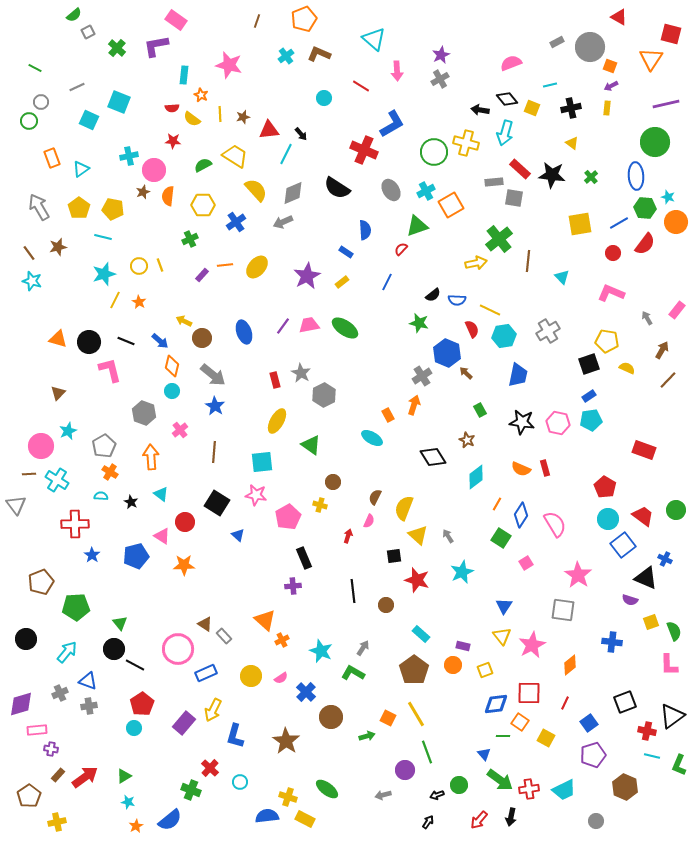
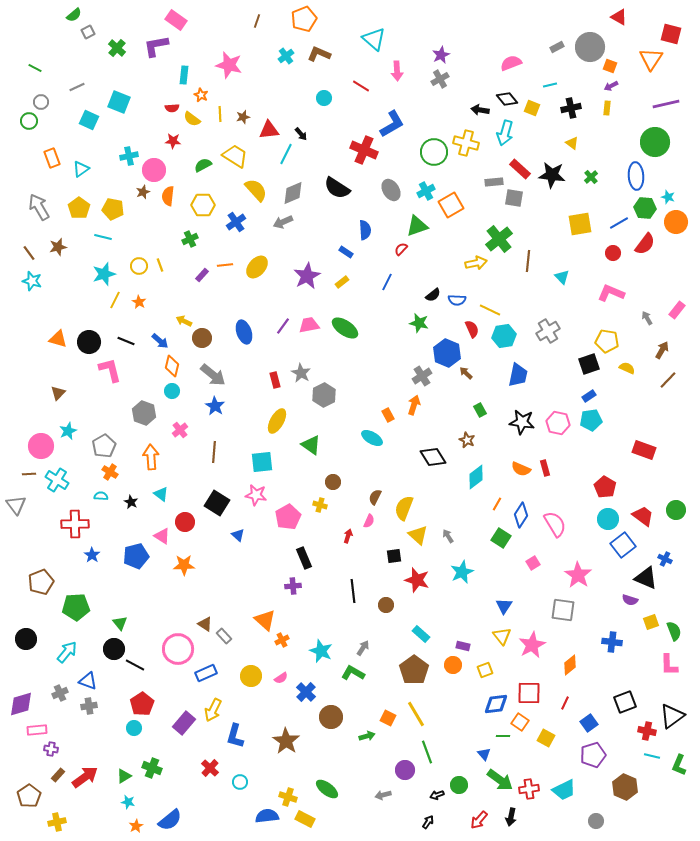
gray rectangle at (557, 42): moved 5 px down
pink square at (526, 563): moved 7 px right
green cross at (191, 790): moved 39 px left, 22 px up
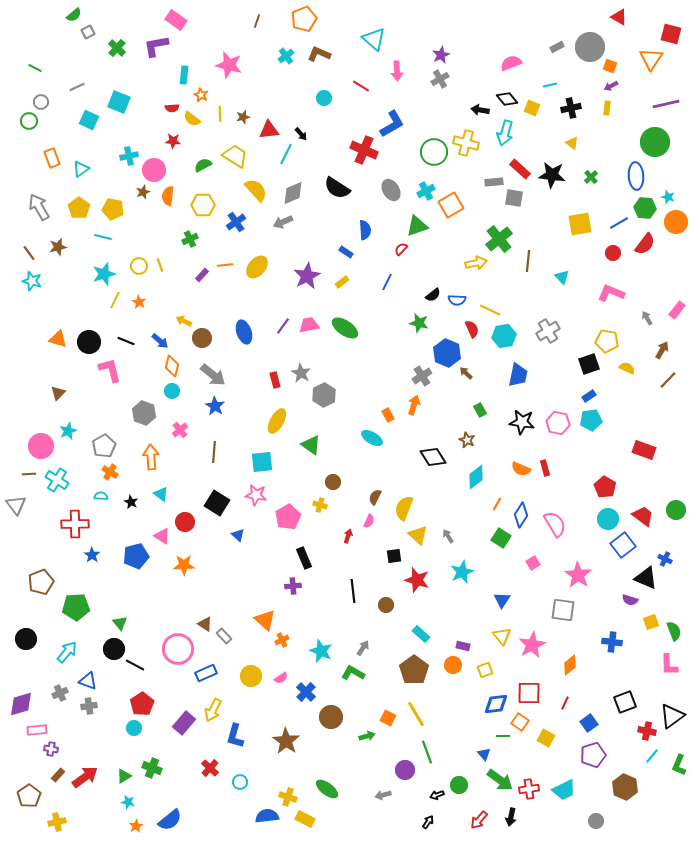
blue triangle at (504, 606): moved 2 px left, 6 px up
cyan line at (652, 756): rotated 63 degrees counterclockwise
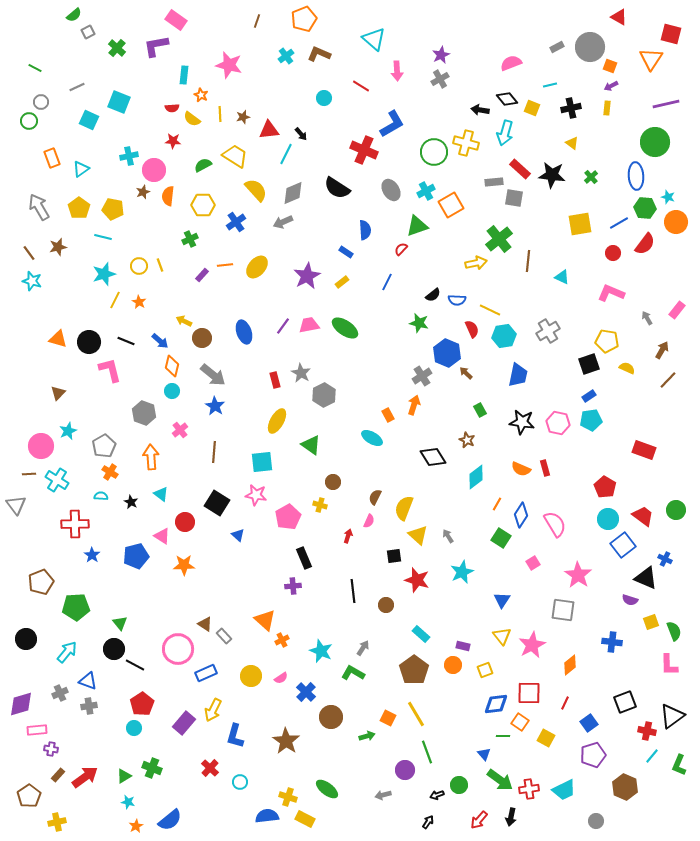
cyan triangle at (562, 277): rotated 21 degrees counterclockwise
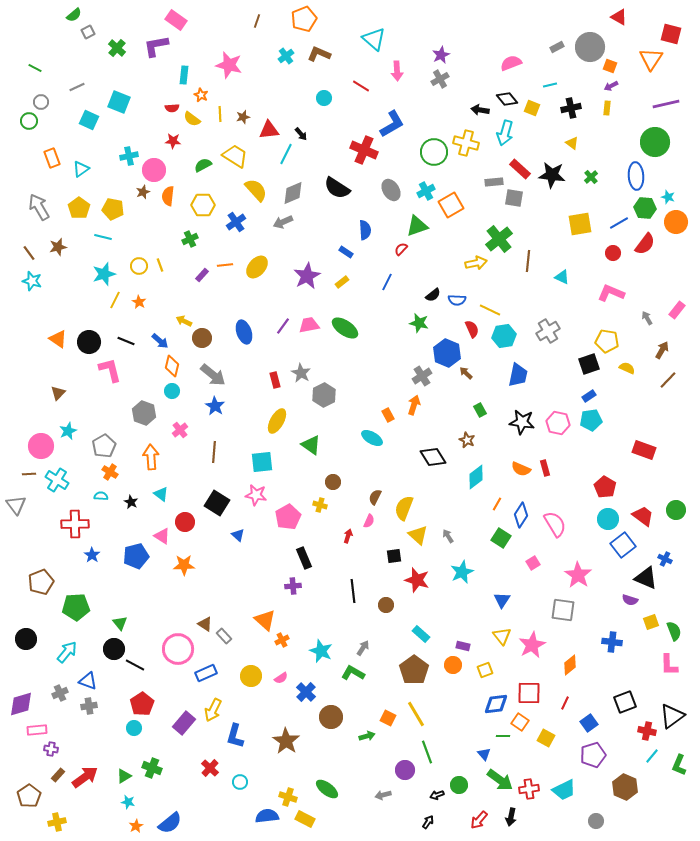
orange triangle at (58, 339): rotated 18 degrees clockwise
blue semicircle at (170, 820): moved 3 px down
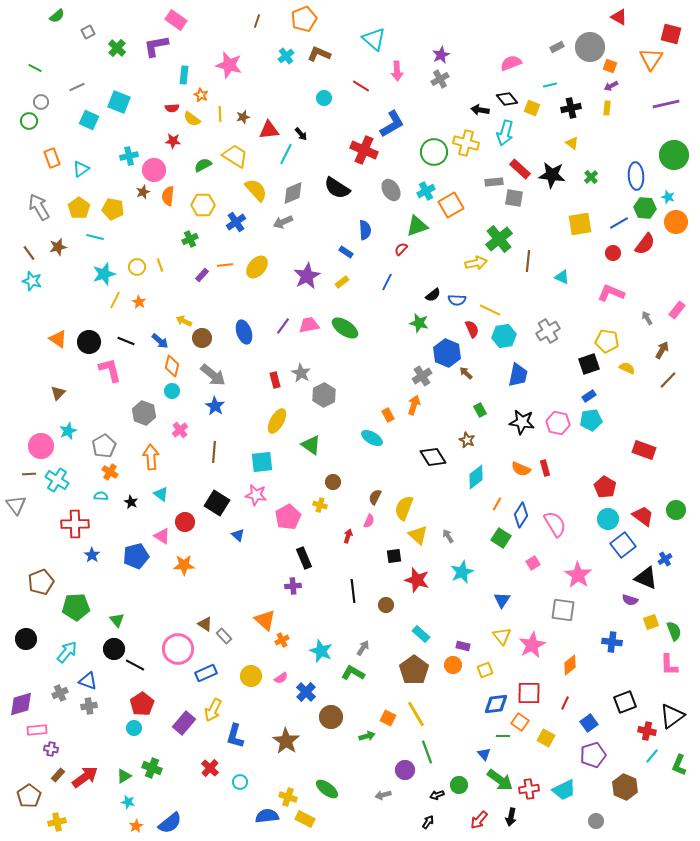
green semicircle at (74, 15): moved 17 px left, 1 px down
green circle at (655, 142): moved 19 px right, 13 px down
cyan line at (103, 237): moved 8 px left
yellow circle at (139, 266): moved 2 px left, 1 px down
blue cross at (665, 559): rotated 32 degrees clockwise
green triangle at (120, 623): moved 3 px left, 3 px up
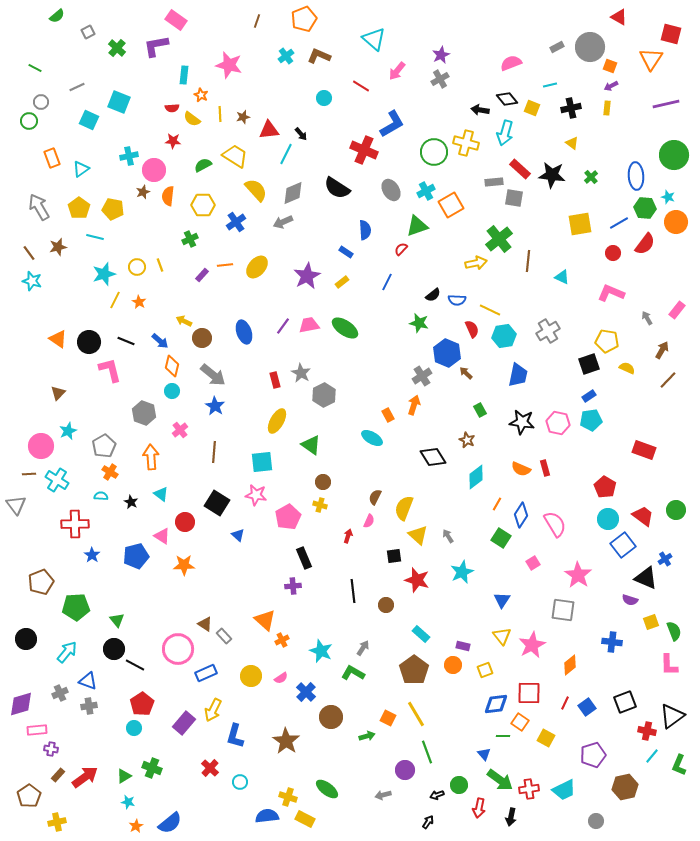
brown L-shape at (319, 54): moved 2 px down
pink arrow at (397, 71): rotated 42 degrees clockwise
brown circle at (333, 482): moved 10 px left
blue square at (589, 723): moved 2 px left, 16 px up
brown hexagon at (625, 787): rotated 25 degrees clockwise
red arrow at (479, 820): moved 12 px up; rotated 30 degrees counterclockwise
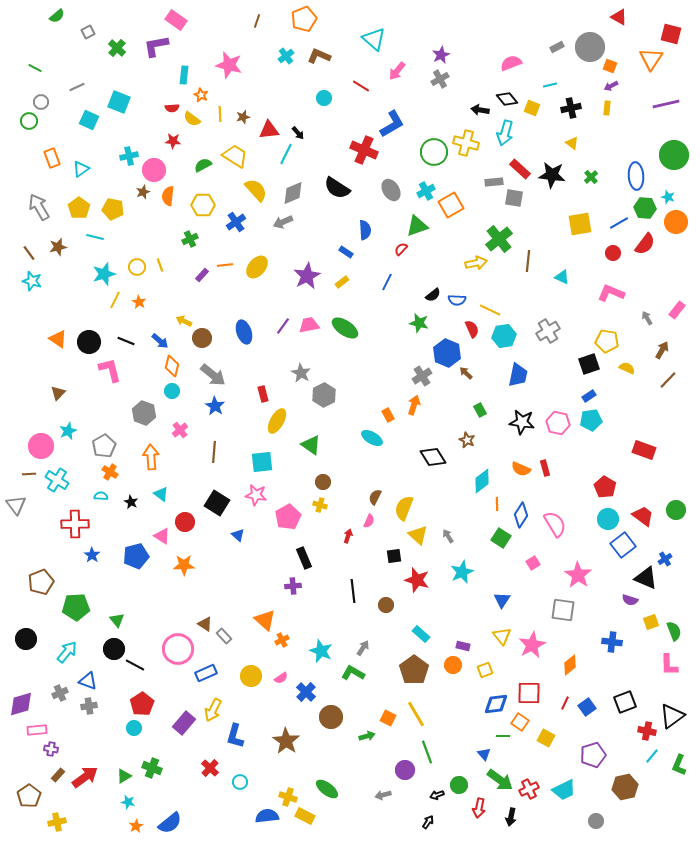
black arrow at (301, 134): moved 3 px left, 1 px up
red rectangle at (275, 380): moved 12 px left, 14 px down
cyan diamond at (476, 477): moved 6 px right, 4 px down
orange line at (497, 504): rotated 32 degrees counterclockwise
red cross at (529, 789): rotated 18 degrees counterclockwise
yellow rectangle at (305, 819): moved 3 px up
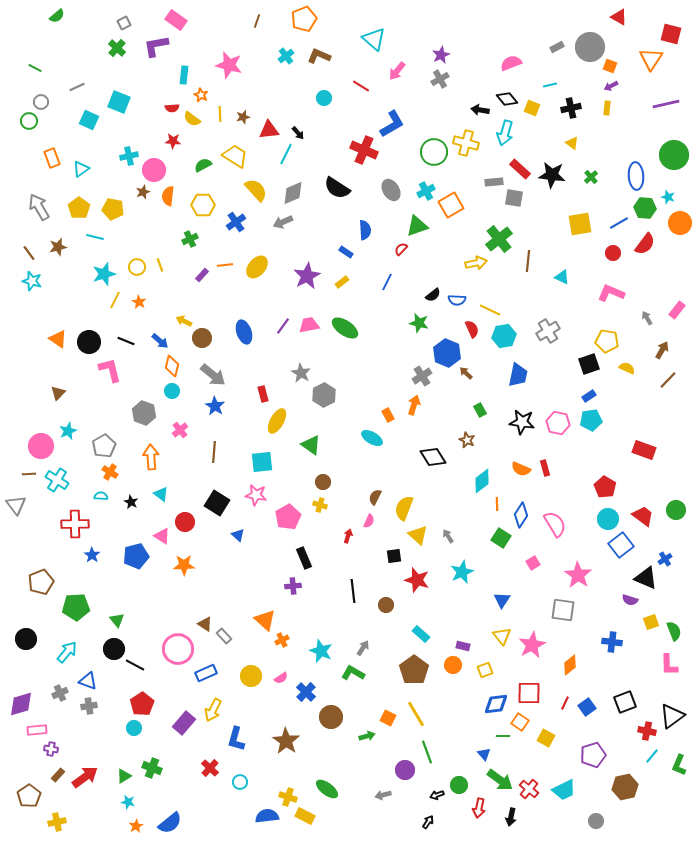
gray square at (88, 32): moved 36 px right, 9 px up
orange circle at (676, 222): moved 4 px right, 1 px down
blue square at (623, 545): moved 2 px left
blue L-shape at (235, 736): moved 1 px right, 3 px down
red cross at (529, 789): rotated 24 degrees counterclockwise
